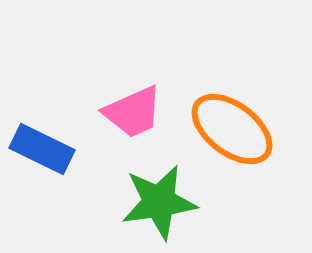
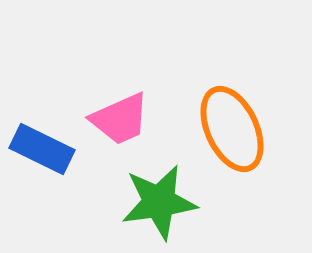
pink trapezoid: moved 13 px left, 7 px down
orange ellipse: rotated 28 degrees clockwise
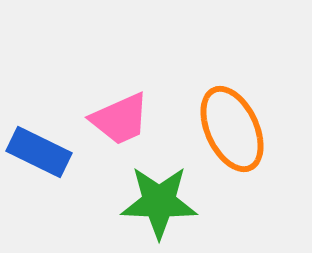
blue rectangle: moved 3 px left, 3 px down
green star: rotated 10 degrees clockwise
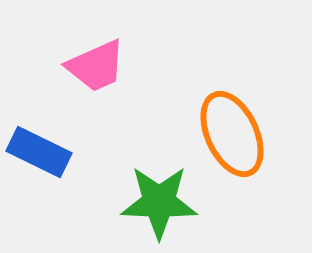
pink trapezoid: moved 24 px left, 53 px up
orange ellipse: moved 5 px down
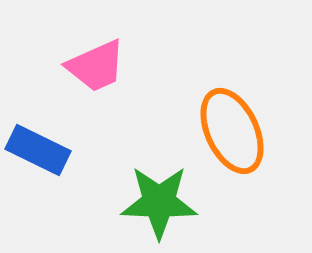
orange ellipse: moved 3 px up
blue rectangle: moved 1 px left, 2 px up
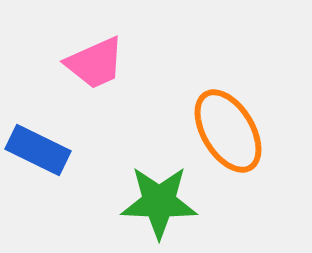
pink trapezoid: moved 1 px left, 3 px up
orange ellipse: moved 4 px left; rotated 6 degrees counterclockwise
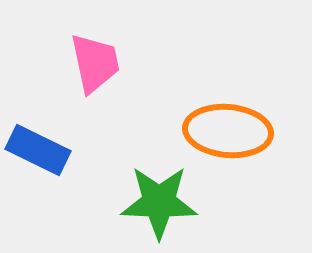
pink trapezoid: rotated 78 degrees counterclockwise
orange ellipse: rotated 54 degrees counterclockwise
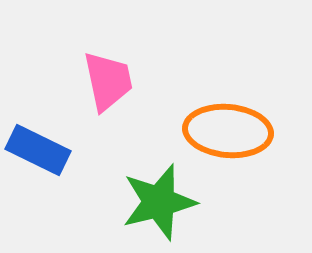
pink trapezoid: moved 13 px right, 18 px down
green star: rotated 16 degrees counterclockwise
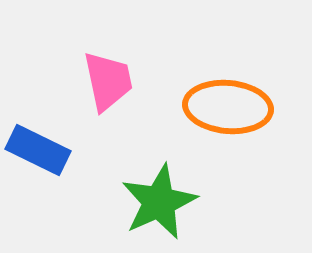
orange ellipse: moved 24 px up
green star: rotated 10 degrees counterclockwise
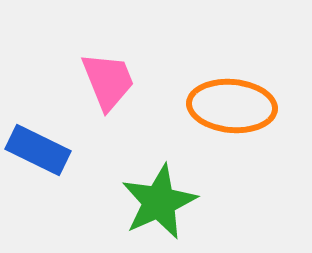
pink trapezoid: rotated 10 degrees counterclockwise
orange ellipse: moved 4 px right, 1 px up
